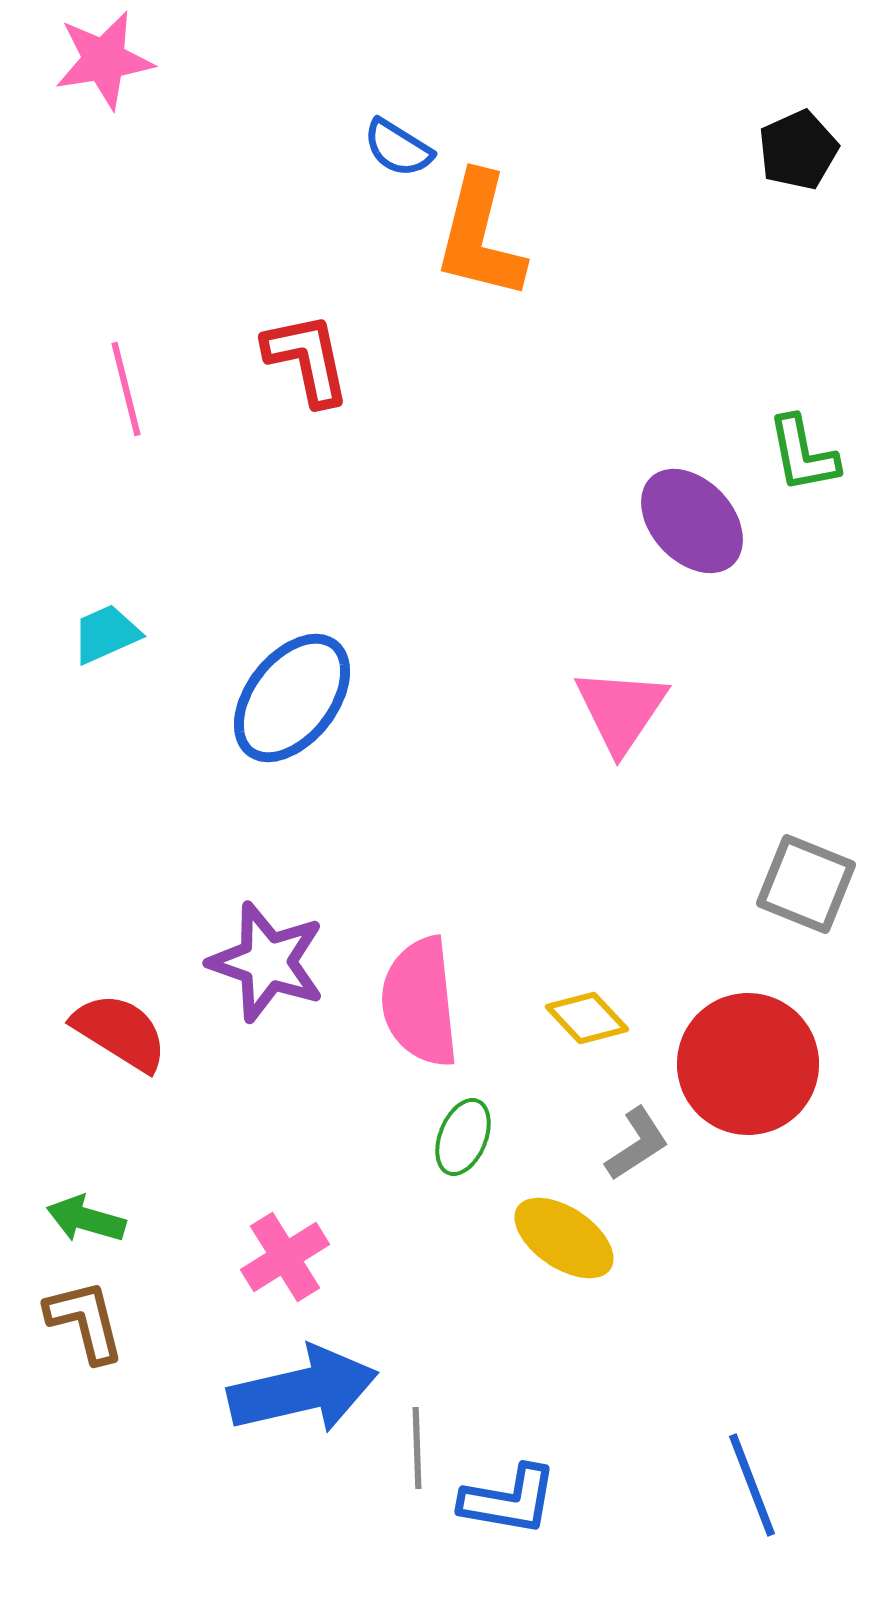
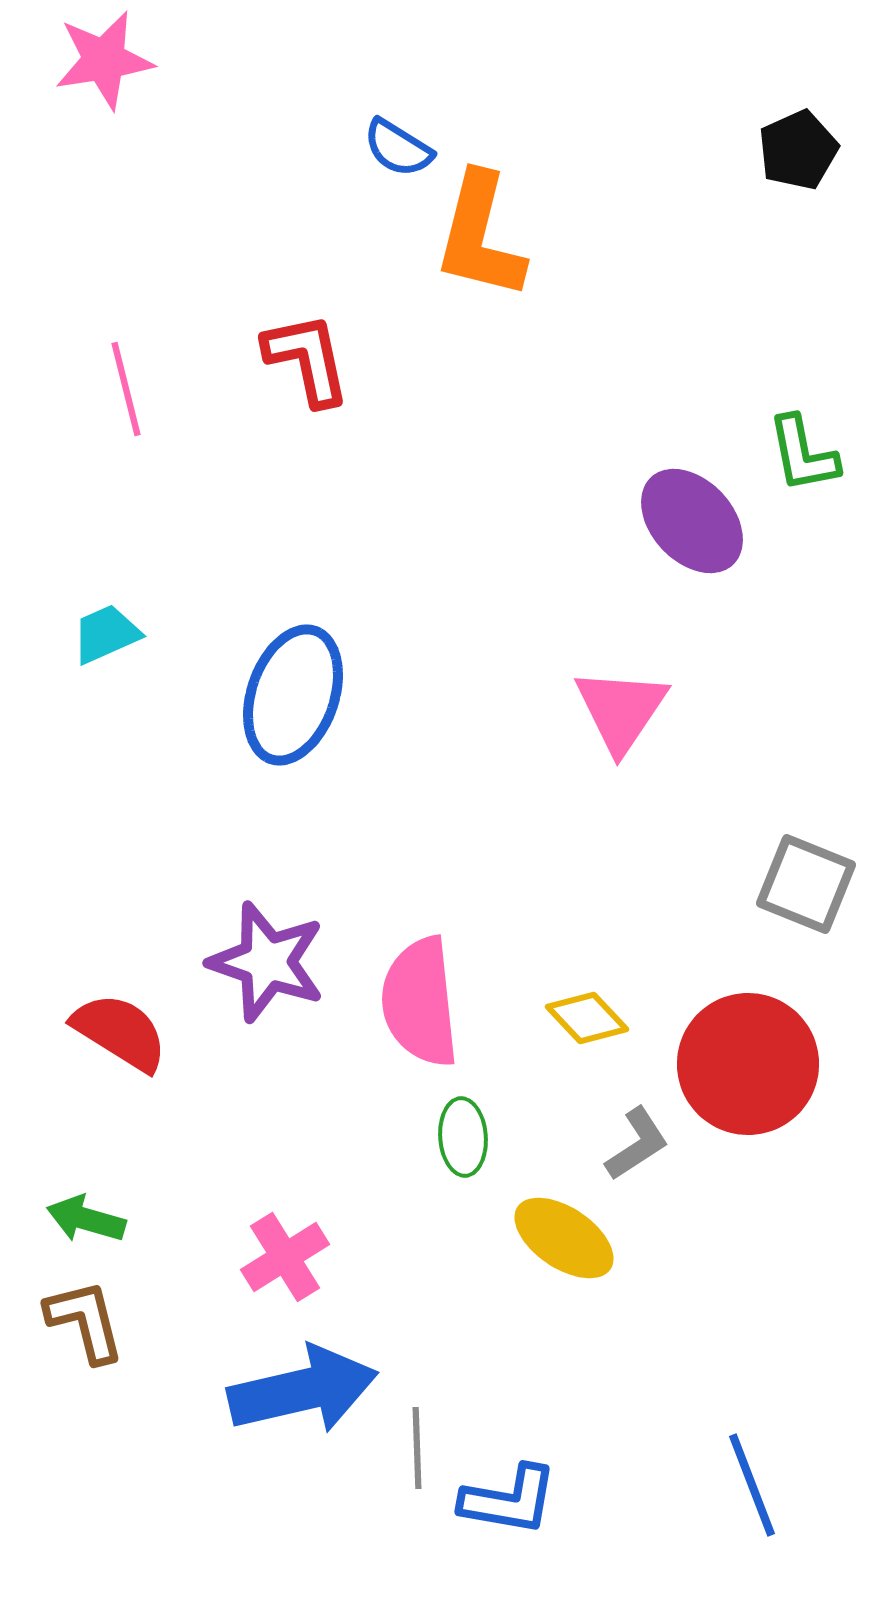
blue ellipse: moved 1 px right, 3 px up; rotated 19 degrees counterclockwise
green ellipse: rotated 26 degrees counterclockwise
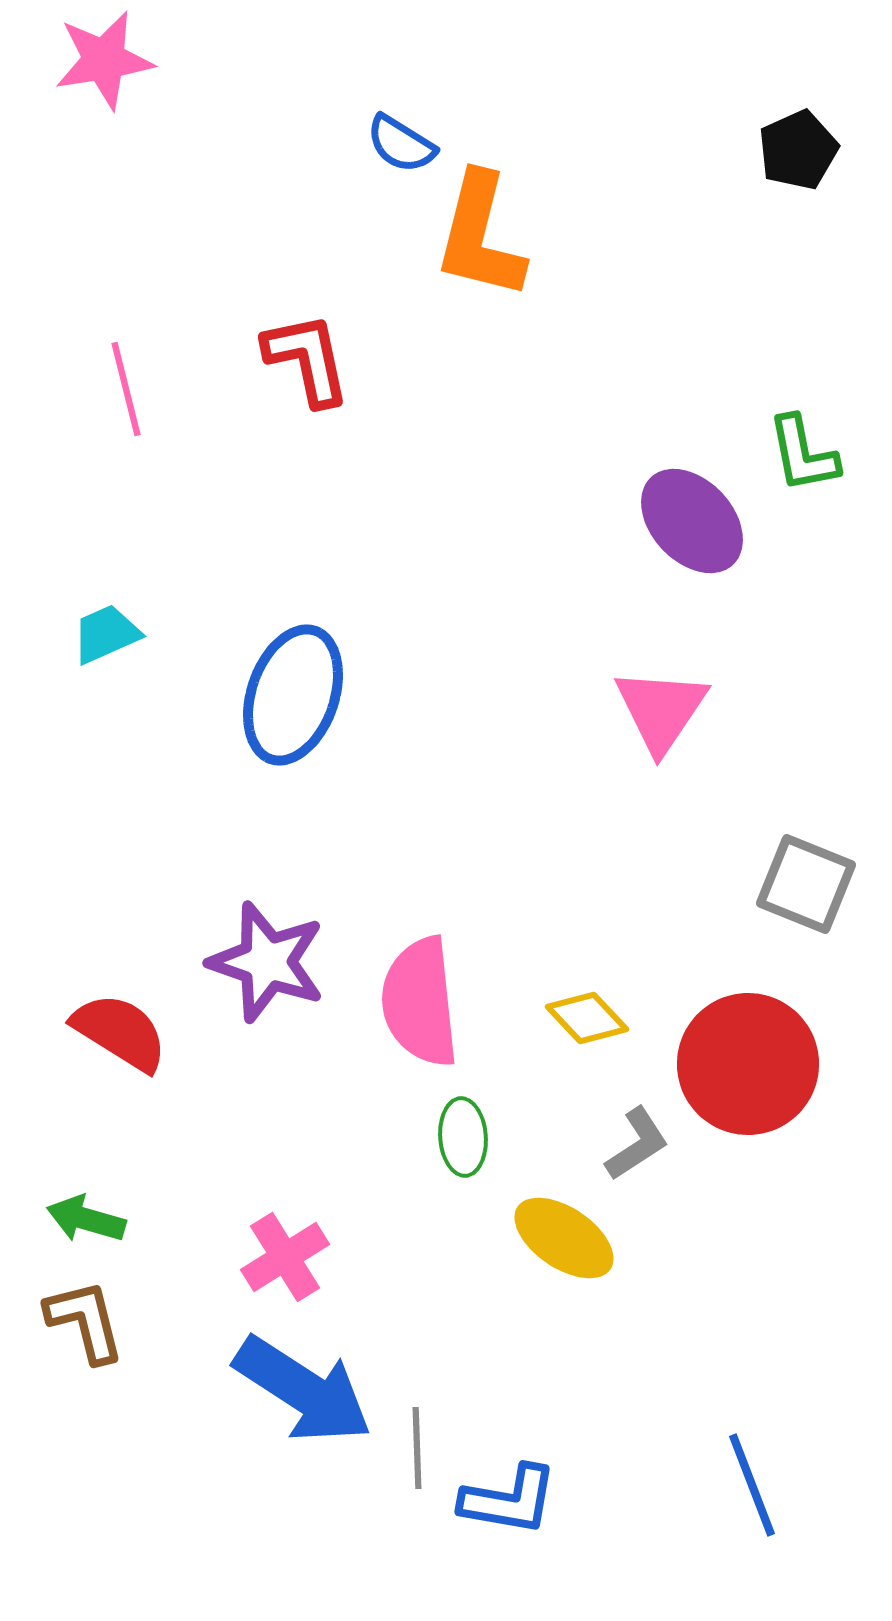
blue semicircle: moved 3 px right, 4 px up
pink triangle: moved 40 px right
blue arrow: rotated 46 degrees clockwise
